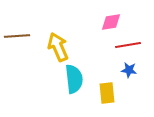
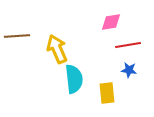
yellow arrow: moved 1 px left, 2 px down
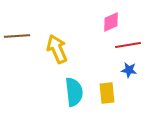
pink diamond: rotated 15 degrees counterclockwise
cyan semicircle: moved 13 px down
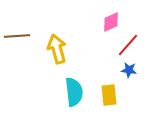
red line: rotated 40 degrees counterclockwise
yellow arrow: rotated 8 degrees clockwise
yellow rectangle: moved 2 px right, 2 px down
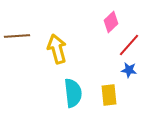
pink diamond: rotated 20 degrees counterclockwise
red line: moved 1 px right
cyan semicircle: moved 1 px left, 1 px down
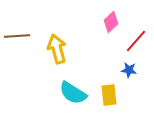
red line: moved 7 px right, 4 px up
cyan semicircle: rotated 128 degrees clockwise
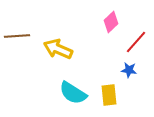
red line: moved 1 px down
yellow arrow: moved 1 px right; rotated 52 degrees counterclockwise
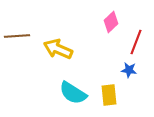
red line: rotated 20 degrees counterclockwise
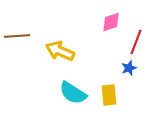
pink diamond: rotated 25 degrees clockwise
yellow arrow: moved 2 px right, 2 px down
blue star: moved 2 px up; rotated 28 degrees counterclockwise
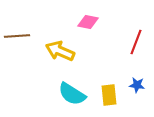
pink diamond: moved 23 px left; rotated 30 degrees clockwise
blue star: moved 8 px right, 17 px down; rotated 28 degrees clockwise
cyan semicircle: moved 1 px left, 1 px down
